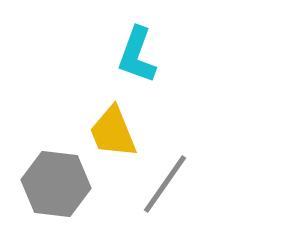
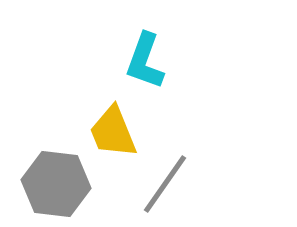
cyan L-shape: moved 8 px right, 6 px down
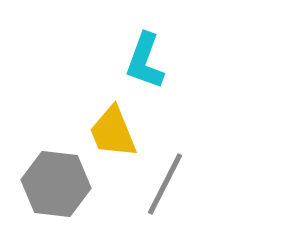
gray line: rotated 8 degrees counterclockwise
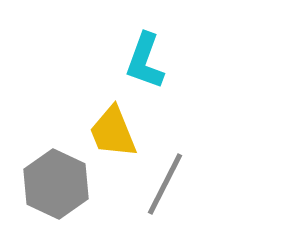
gray hexagon: rotated 18 degrees clockwise
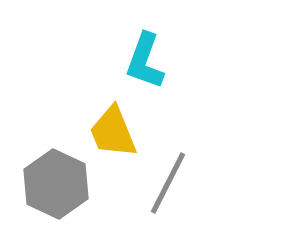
gray line: moved 3 px right, 1 px up
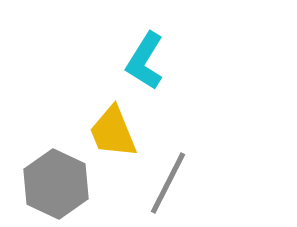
cyan L-shape: rotated 12 degrees clockwise
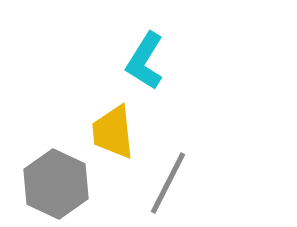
yellow trapezoid: rotated 16 degrees clockwise
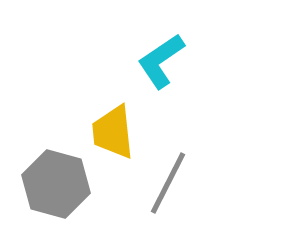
cyan L-shape: moved 16 px right; rotated 24 degrees clockwise
gray hexagon: rotated 10 degrees counterclockwise
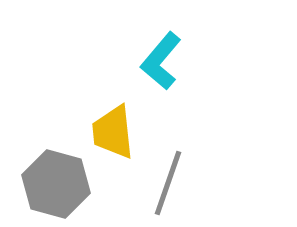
cyan L-shape: rotated 16 degrees counterclockwise
gray line: rotated 8 degrees counterclockwise
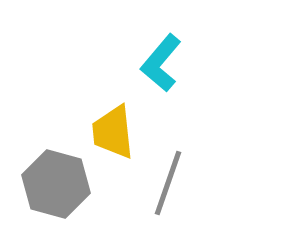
cyan L-shape: moved 2 px down
